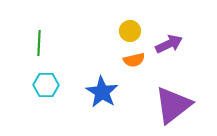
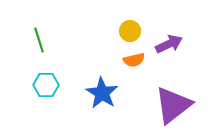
green line: moved 3 px up; rotated 20 degrees counterclockwise
blue star: moved 1 px down
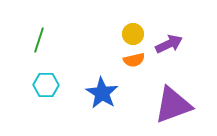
yellow circle: moved 3 px right, 3 px down
green line: rotated 35 degrees clockwise
purple triangle: rotated 18 degrees clockwise
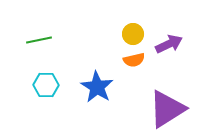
green line: rotated 60 degrees clockwise
blue star: moved 5 px left, 6 px up
purple triangle: moved 6 px left, 4 px down; rotated 12 degrees counterclockwise
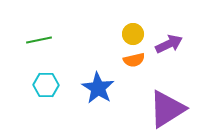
blue star: moved 1 px right, 1 px down
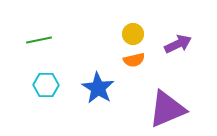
purple arrow: moved 9 px right
purple triangle: rotated 9 degrees clockwise
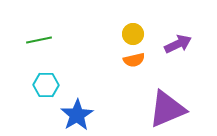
blue star: moved 21 px left, 27 px down; rotated 8 degrees clockwise
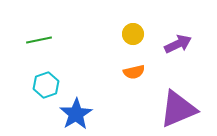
orange semicircle: moved 12 px down
cyan hexagon: rotated 20 degrees counterclockwise
purple triangle: moved 11 px right
blue star: moved 1 px left, 1 px up
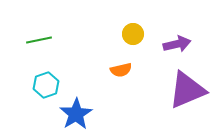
purple arrow: moved 1 px left; rotated 12 degrees clockwise
orange semicircle: moved 13 px left, 2 px up
purple triangle: moved 9 px right, 19 px up
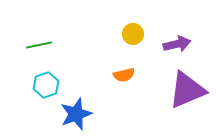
green line: moved 5 px down
orange semicircle: moved 3 px right, 5 px down
blue star: rotated 12 degrees clockwise
